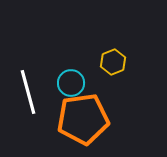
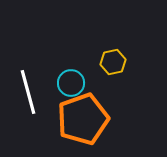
yellow hexagon: rotated 10 degrees clockwise
orange pentagon: rotated 12 degrees counterclockwise
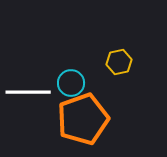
yellow hexagon: moved 6 px right
white line: rotated 75 degrees counterclockwise
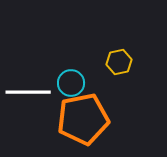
orange pentagon: rotated 9 degrees clockwise
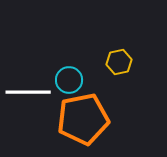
cyan circle: moved 2 px left, 3 px up
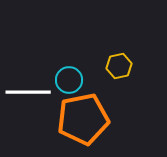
yellow hexagon: moved 4 px down
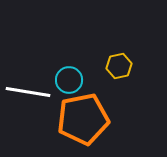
white line: rotated 9 degrees clockwise
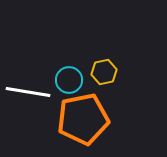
yellow hexagon: moved 15 px left, 6 px down
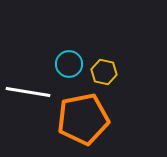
yellow hexagon: rotated 25 degrees clockwise
cyan circle: moved 16 px up
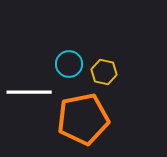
white line: moved 1 px right; rotated 9 degrees counterclockwise
